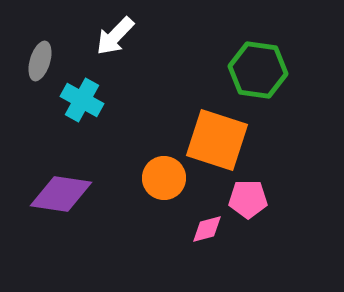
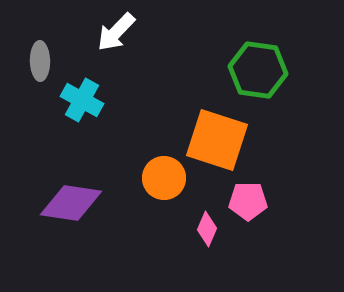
white arrow: moved 1 px right, 4 px up
gray ellipse: rotated 18 degrees counterclockwise
purple diamond: moved 10 px right, 9 px down
pink pentagon: moved 2 px down
pink diamond: rotated 52 degrees counterclockwise
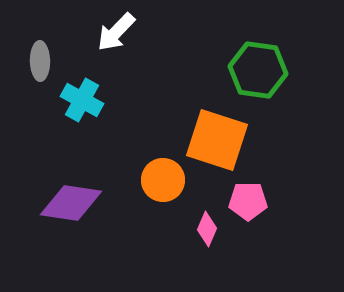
orange circle: moved 1 px left, 2 px down
